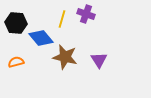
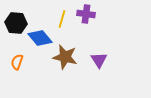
purple cross: rotated 12 degrees counterclockwise
blue diamond: moved 1 px left
orange semicircle: moved 1 px right; rotated 56 degrees counterclockwise
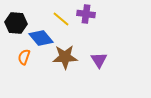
yellow line: moved 1 px left; rotated 66 degrees counterclockwise
blue diamond: moved 1 px right
brown star: rotated 15 degrees counterclockwise
orange semicircle: moved 7 px right, 5 px up
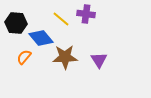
orange semicircle: rotated 21 degrees clockwise
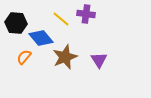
brown star: rotated 20 degrees counterclockwise
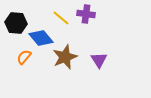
yellow line: moved 1 px up
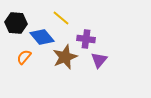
purple cross: moved 25 px down
blue diamond: moved 1 px right, 1 px up
purple triangle: rotated 12 degrees clockwise
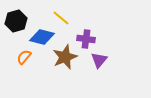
black hexagon: moved 2 px up; rotated 20 degrees counterclockwise
blue diamond: rotated 35 degrees counterclockwise
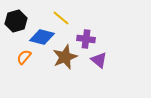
purple triangle: rotated 30 degrees counterclockwise
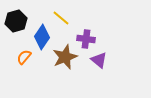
blue diamond: rotated 70 degrees counterclockwise
